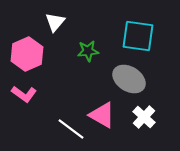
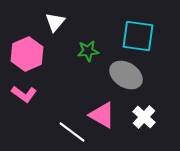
gray ellipse: moved 3 px left, 4 px up
white line: moved 1 px right, 3 px down
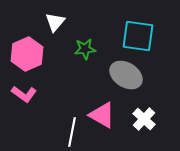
green star: moved 3 px left, 2 px up
white cross: moved 2 px down
white line: rotated 64 degrees clockwise
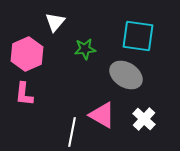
pink L-shape: rotated 60 degrees clockwise
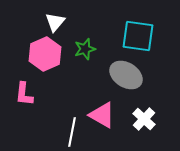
green star: rotated 10 degrees counterclockwise
pink hexagon: moved 18 px right
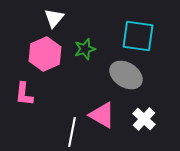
white triangle: moved 1 px left, 4 px up
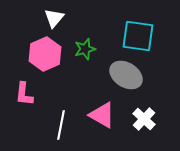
white line: moved 11 px left, 7 px up
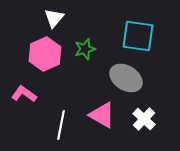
gray ellipse: moved 3 px down
pink L-shape: rotated 120 degrees clockwise
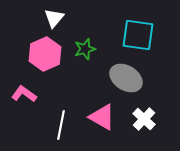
cyan square: moved 1 px up
pink triangle: moved 2 px down
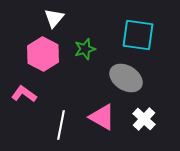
pink hexagon: moved 2 px left; rotated 8 degrees counterclockwise
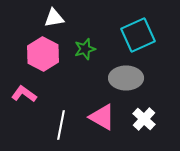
white triangle: rotated 40 degrees clockwise
cyan square: rotated 32 degrees counterclockwise
gray ellipse: rotated 32 degrees counterclockwise
